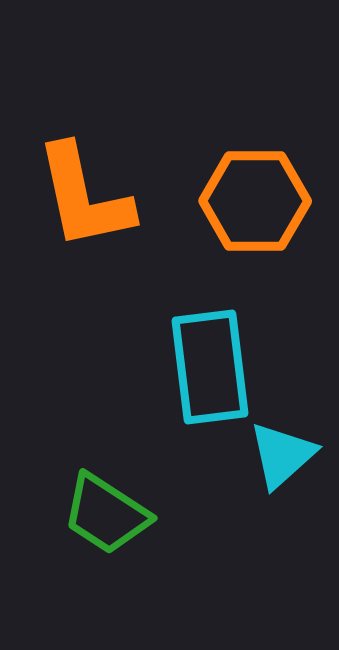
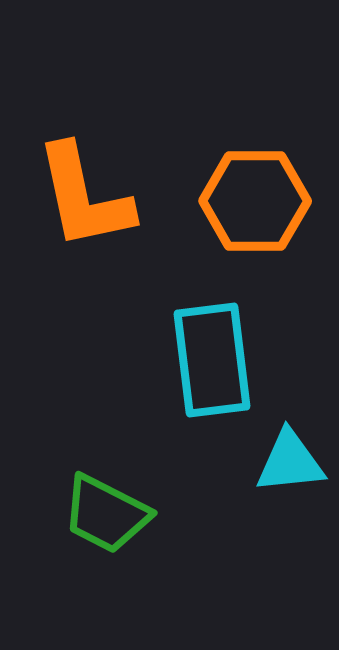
cyan rectangle: moved 2 px right, 7 px up
cyan triangle: moved 8 px right, 7 px down; rotated 36 degrees clockwise
green trapezoid: rotated 6 degrees counterclockwise
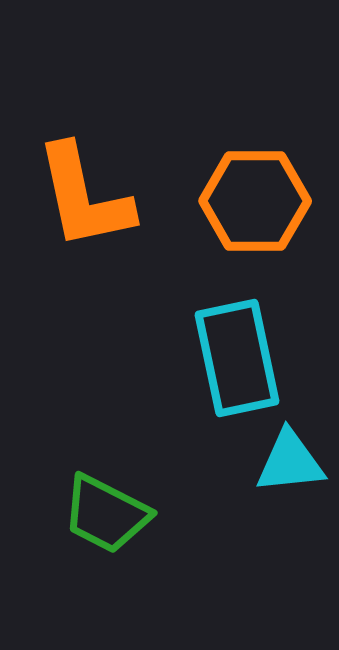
cyan rectangle: moved 25 px right, 2 px up; rotated 5 degrees counterclockwise
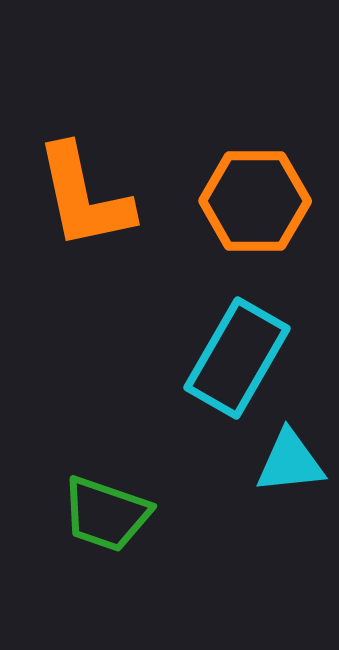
cyan rectangle: rotated 42 degrees clockwise
green trapezoid: rotated 8 degrees counterclockwise
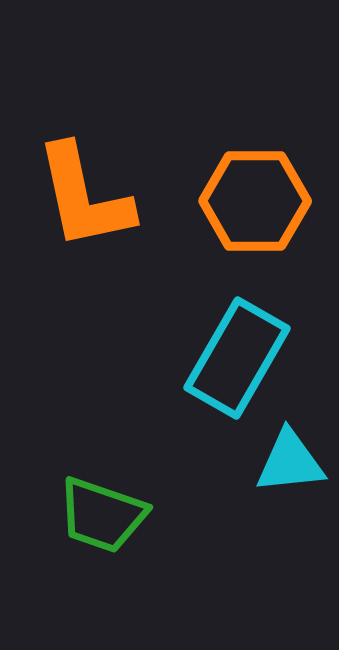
green trapezoid: moved 4 px left, 1 px down
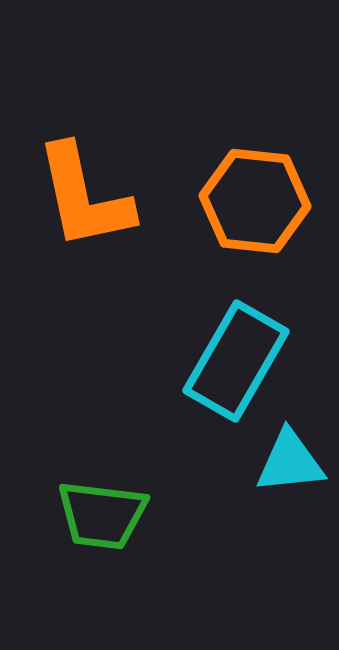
orange hexagon: rotated 6 degrees clockwise
cyan rectangle: moved 1 px left, 3 px down
green trapezoid: rotated 12 degrees counterclockwise
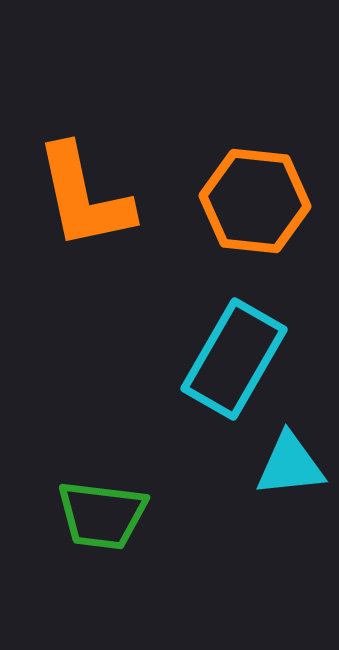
cyan rectangle: moved 2 px left, 2 px up
cyan triangle: moved 3 px down
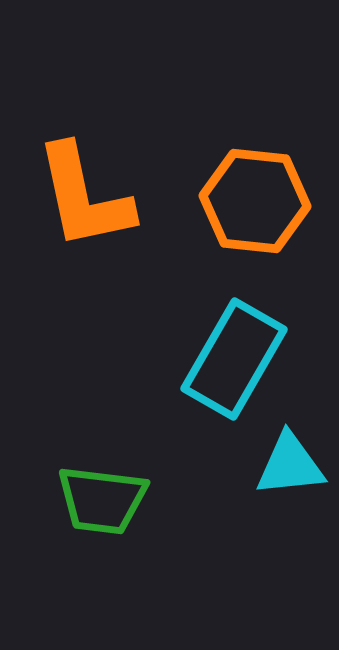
green trapezoid: moved 15 px up
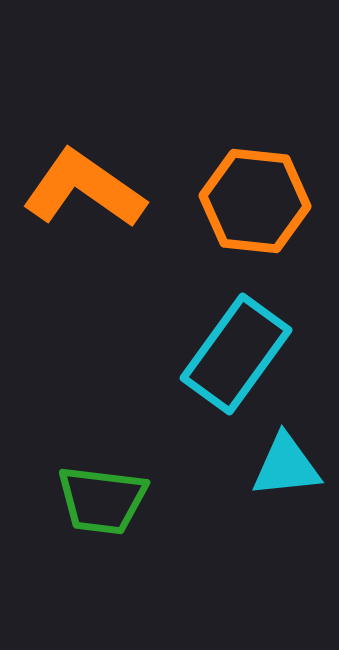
orange L-shape: moved 8 px up; rotated 137 degrees clockwise
cyan rectangle: moved 2 px right, 5 px up; rotated 6 degrees clockwise
cyan triangle: moved 4 px left, 1 px down
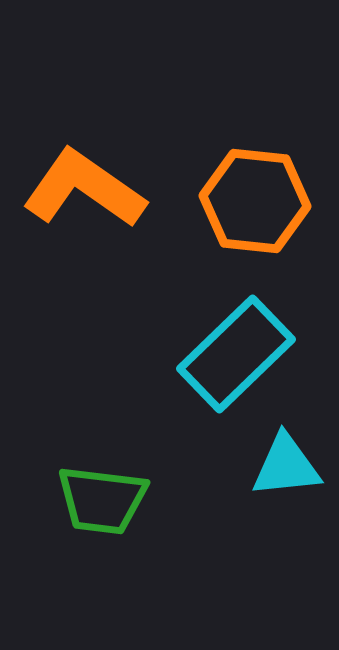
cyan rectangle: rotated 10 degrees clockwise
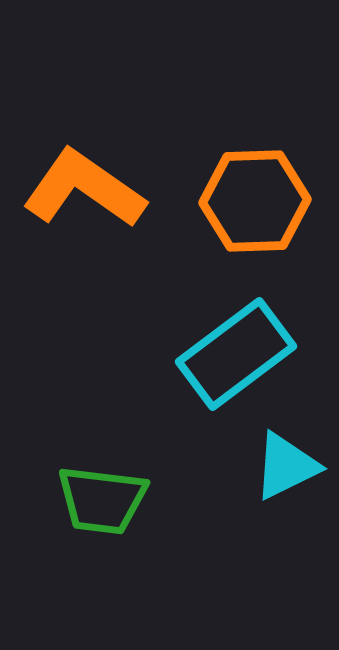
orange hexagon: rotated 8 degrees counterclockwise
cyan rectangle: rotated 7 degrees clockwise
cyan triangle: rotated 20 degrees counterclockwise
